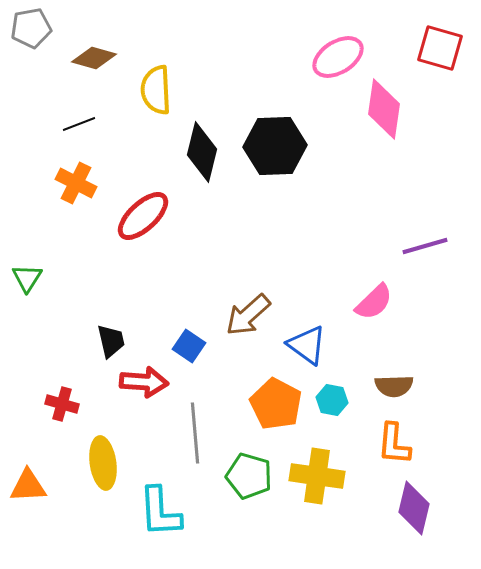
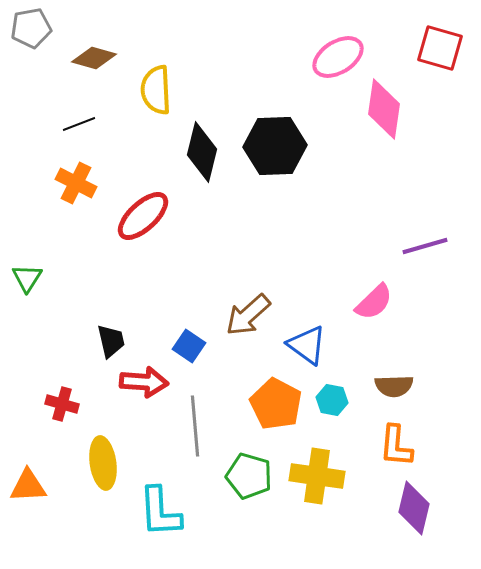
gray line: moved 7 px up
orange L-shape: moved 2 px right, 2 px down
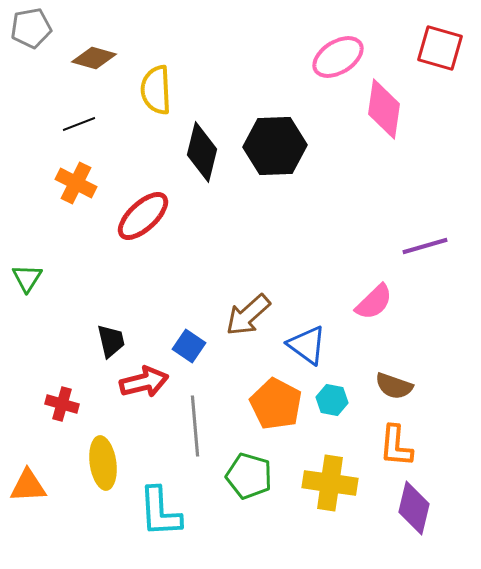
red arrow: rotated 18 degrees counterclockwise
brown semicircle: rotated 21 degrees clockwise
yellow cross: moved 13 px right, 7 px down
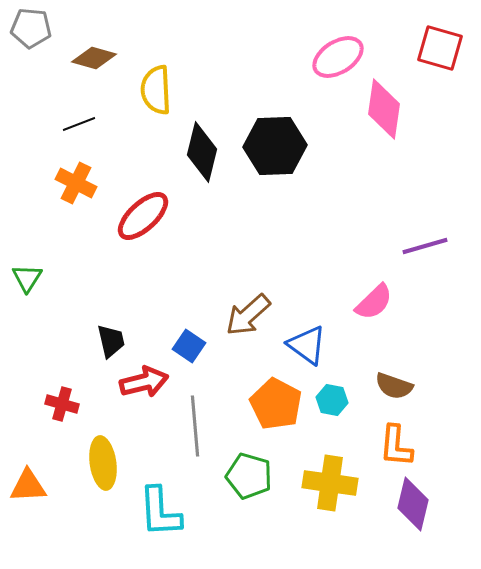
gray pentagon: rotated 15 degrees clockwise
purple diamond: moved 1 px left, 4 px up
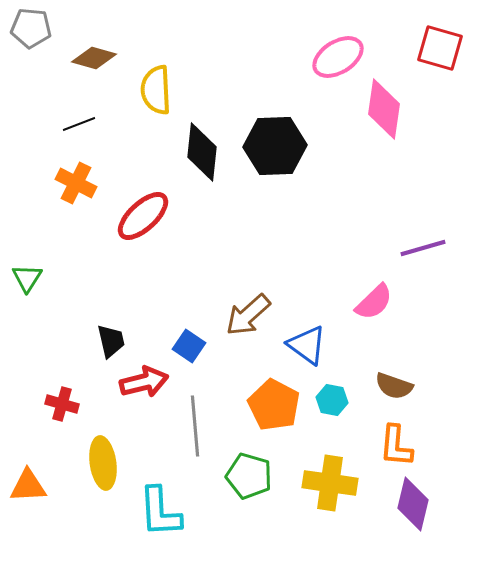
black diamond: rotated 8 degrees counterclockwise
purple line: moved 2 px left, 2 px down
orange pentagon: moved 2 px left, 1 px down
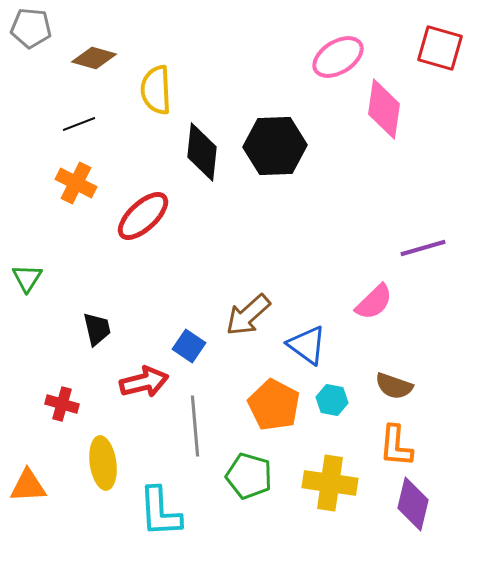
black trapezoid: moved 14 px left, 12 px up
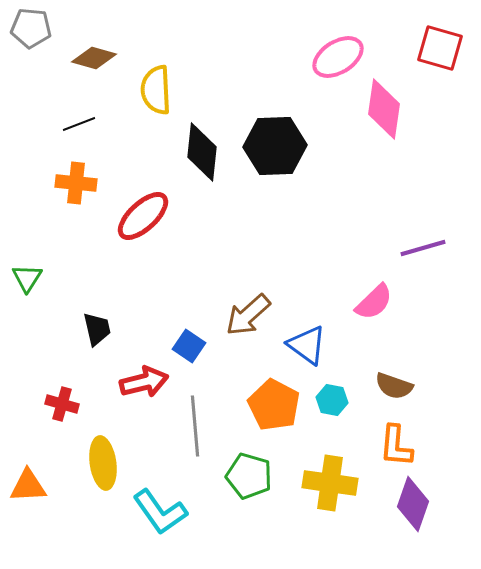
orange cross: rotated 21 degrees counterclockwise
purple diamond: rotated 6 degrees clockwise
cyan L-shape: rotated 32 degrees counterclockwise
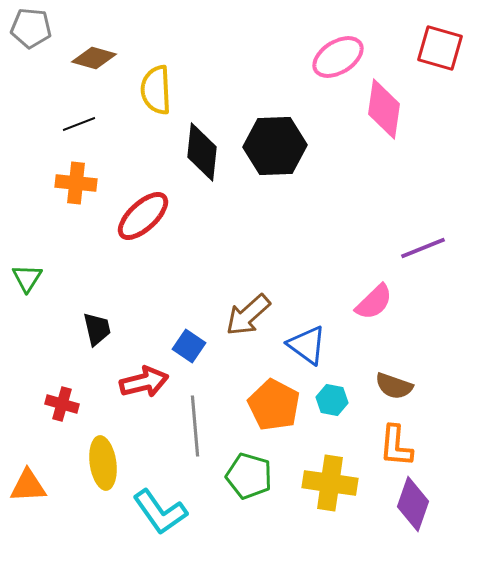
purple line: rotated 6 degrees counterclockwise
